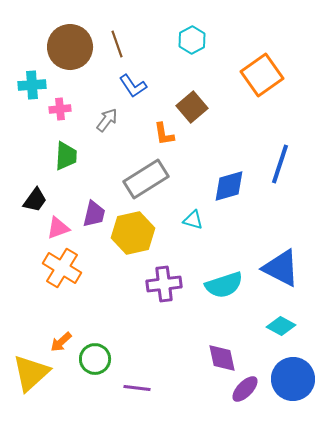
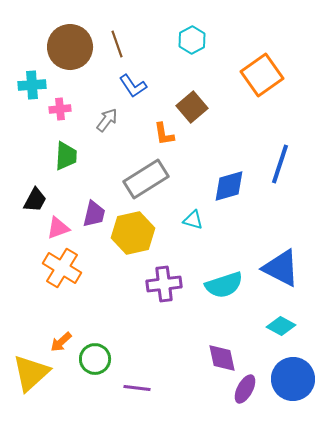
black trapezoid: rotated 8 degrees counterclockwise
purple ellipse: rotated 16 degrees counterclockwise
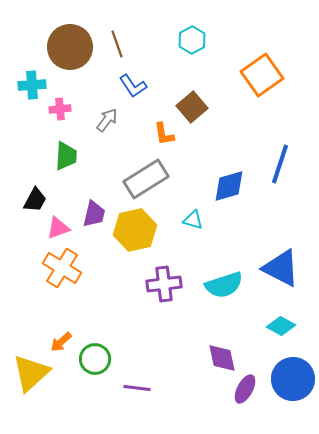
yellow hexagon: moved 2 px right, 3 px up
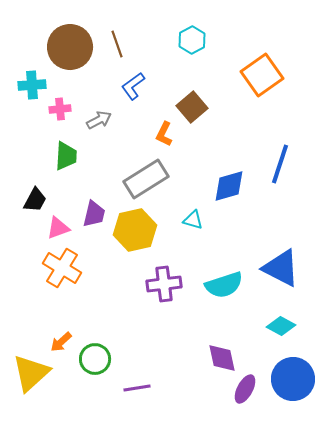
blue L-shape: rotated 88 degrees clockwise
gray arrow: moved 8 px left; rotated 25 degrees clockwise
orange L-shape: rotated 35 degrees clockwise
purple line: rotated 16 degrees counterclockwise
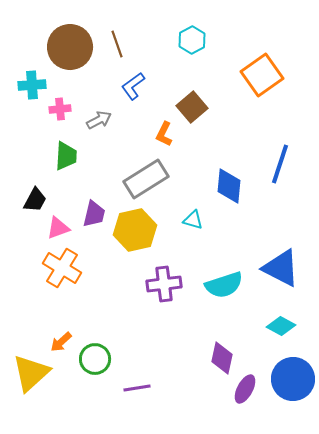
blue diamond: rotated 69 degrees counterclockwise
purple diamond: rotated 24 degrees clockwise
